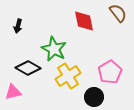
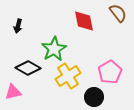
green star: rotated 15 degrees clockwise
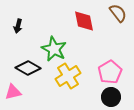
green star: rotated 15 degrees counterclockwise
black circle: moved 17 px right
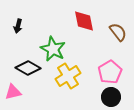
brown semicircle: moved 19 px down
green star: moved 1 px left
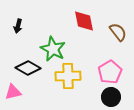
yellow cross: rotated 30 degrees clockwise
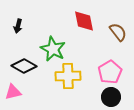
black diamond: moved 4 px left, 2 px up
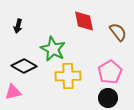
black circle: moved 3 px left, 1 px down
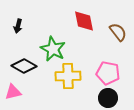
pink pentagon: moved 2 px left, 1 px down; rotated 30 degrees counterclockwise
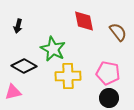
black circle: moved 1 px right
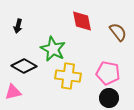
red diamond: moved 2 px left
yellow cross: rotated 10 degrees clockwise
